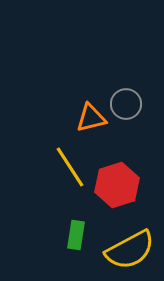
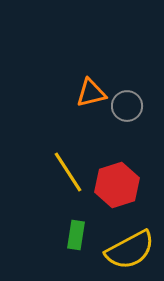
gray circle: moved 1 px right, 2 px down
orange triangle: moved 25 px up
yellow line: moved 2 px left, 5 px down
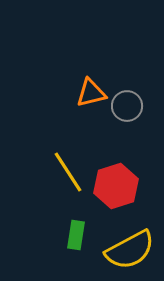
red hexagon: moved 1 px left, 1 px down
